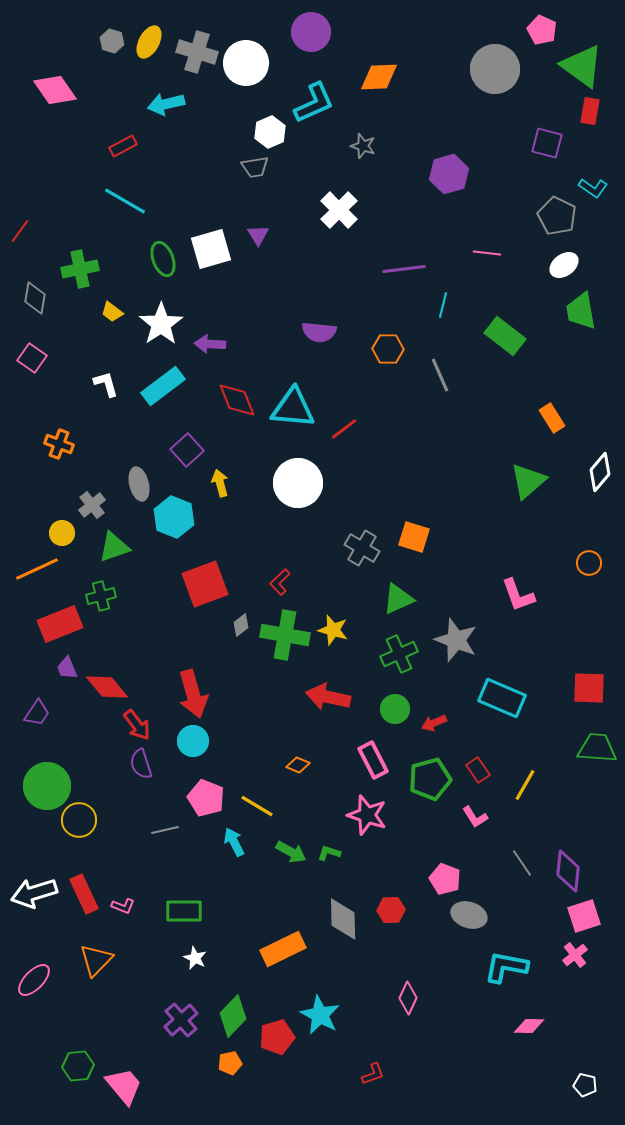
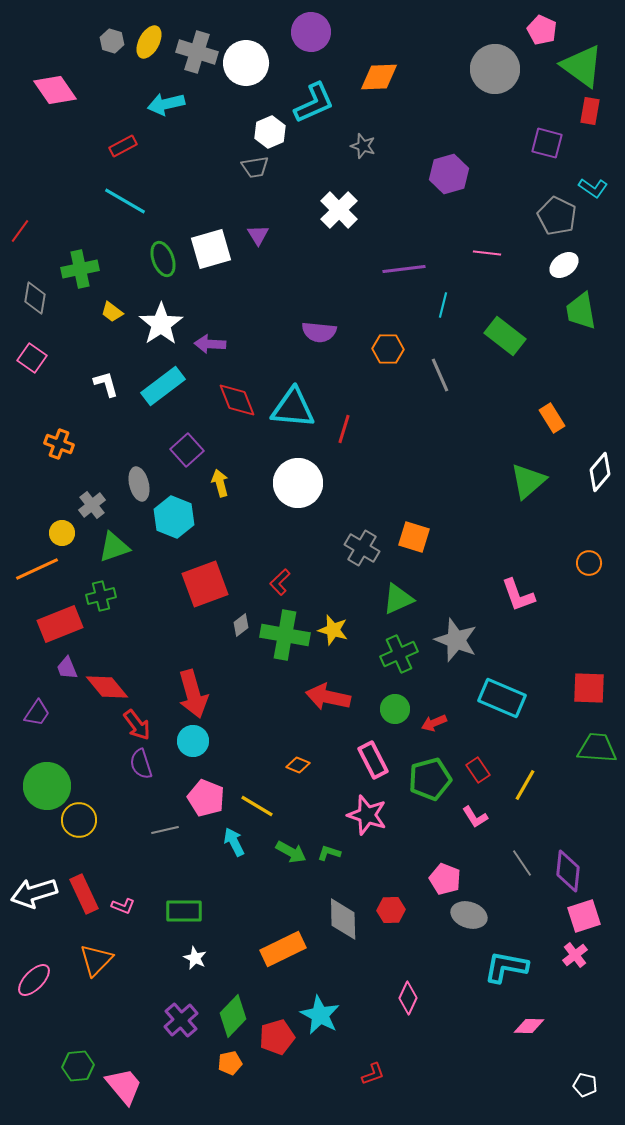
red line at (344, 429): rotated 36 degrees counterclockwise
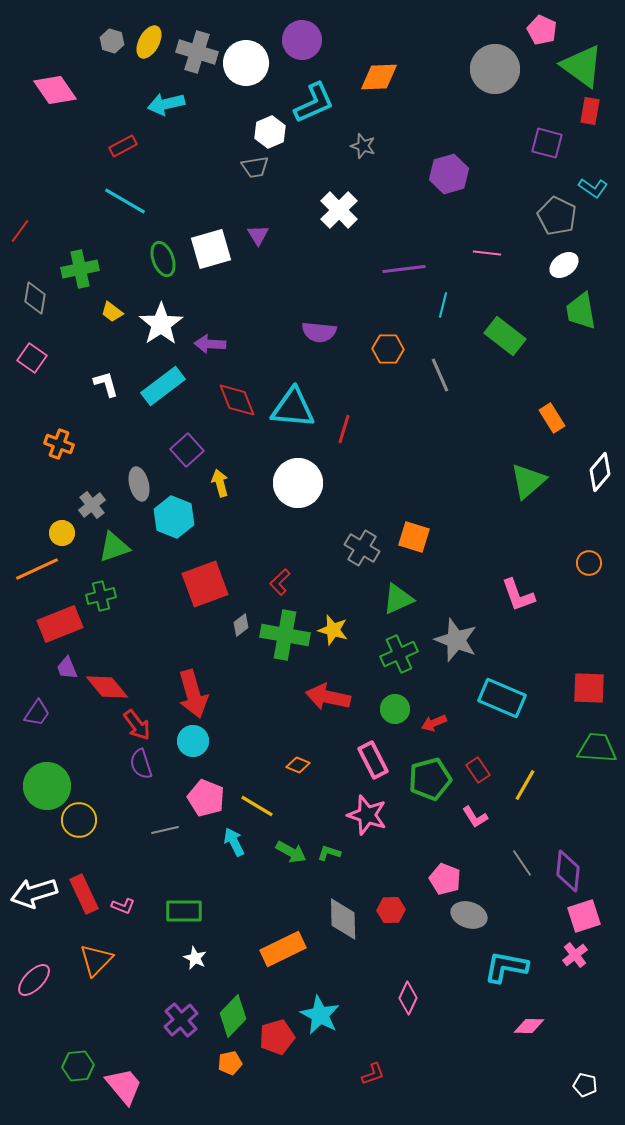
purple circle at (311, 32): moved 9 px left, 8 px down
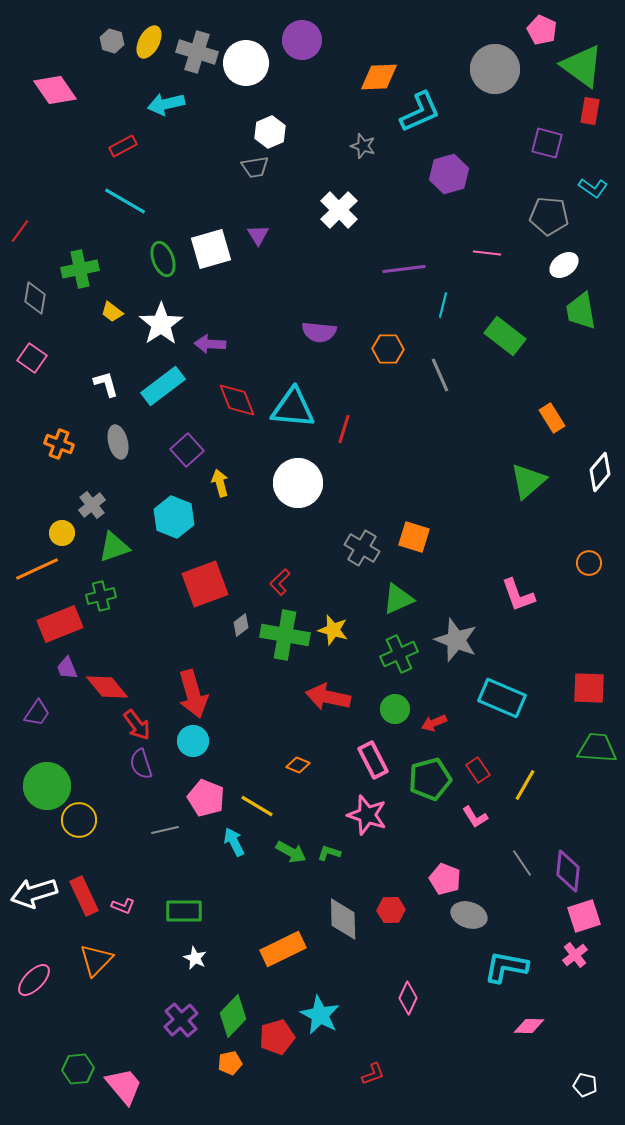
cyan L-shape at (314, 103): moved 106 px right, 9 px down
gray pentagon at (557, 216): moved 8 px left; rotated 21 degrees counterclockwise
gray ellipse at (139, 484): moved 21 px left, 42 px up
red rectangle at (84, 894): moved 2 px down
green hexagon at (78, 1066): moved 3 px down
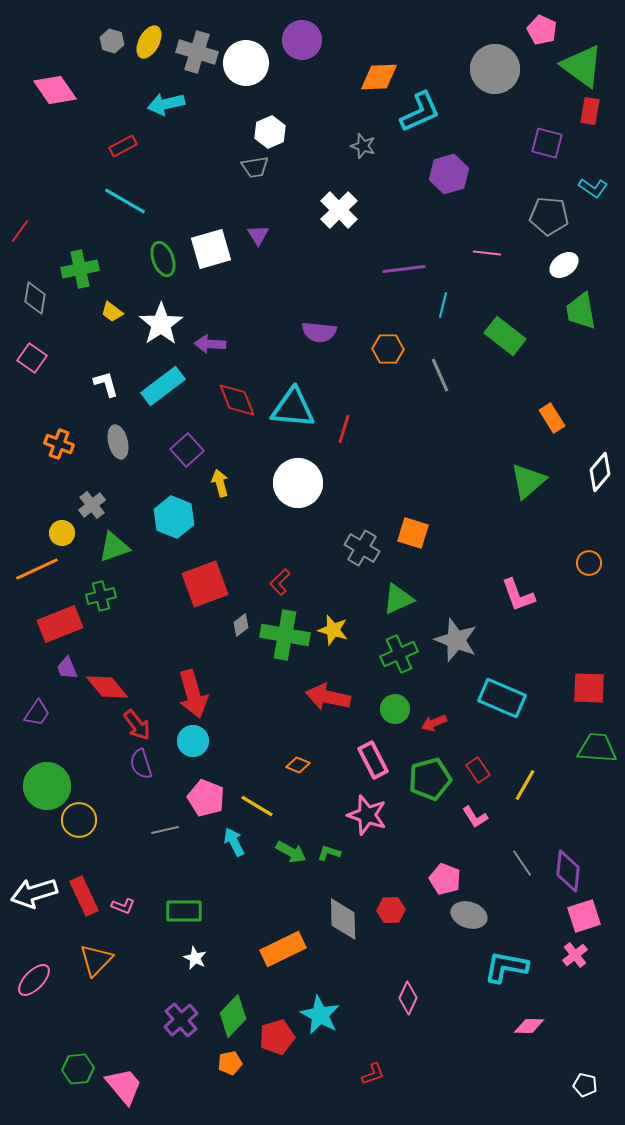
orange square at (414, 537): moved 1 px left, 4 px up
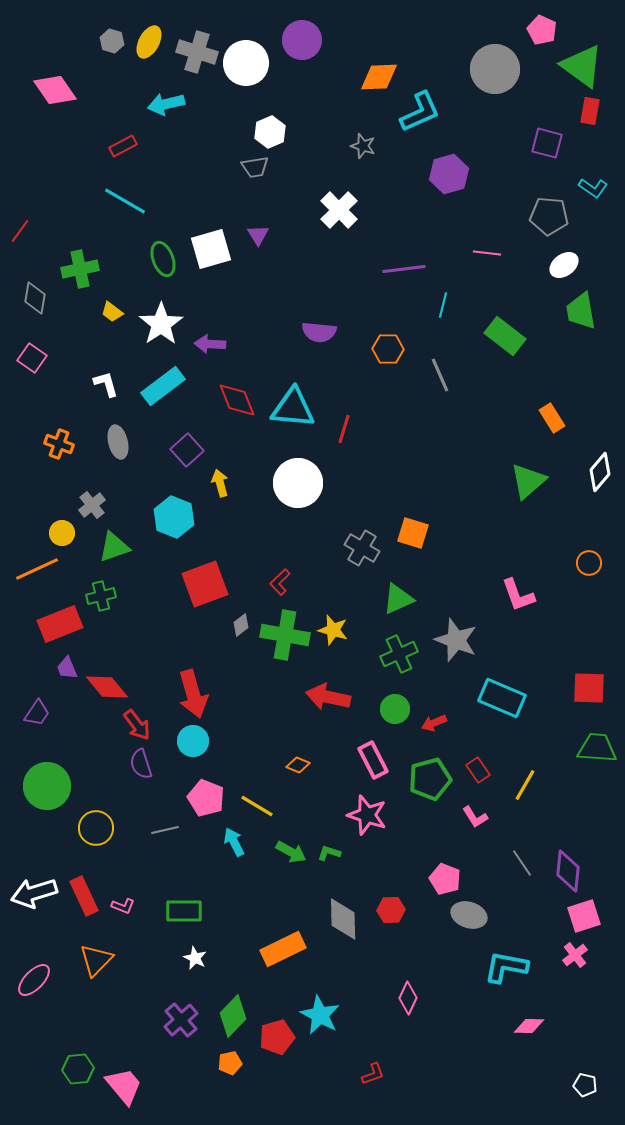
yellow circle at (79, 820): moved 17 px right, 8 px down
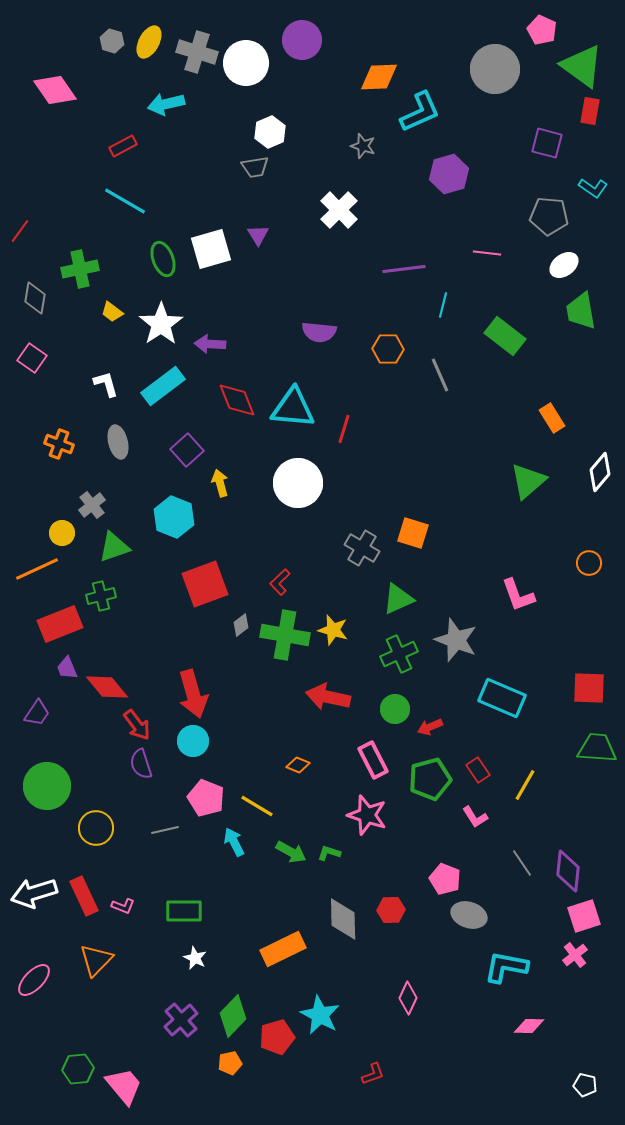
red arrow at (434, 723): moved 4 px left, 4 px down
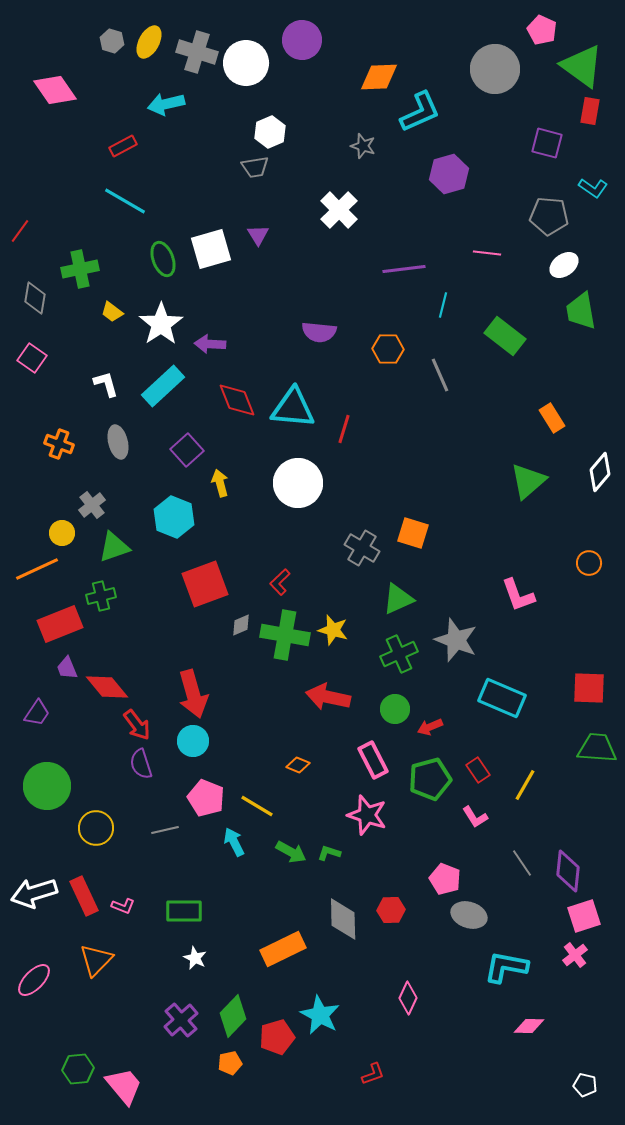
cyan rectangle at (163, 386): rotated 6 degrees counterclockwise
gray diamond at (241, 625): rotated 15 degrees clockwise
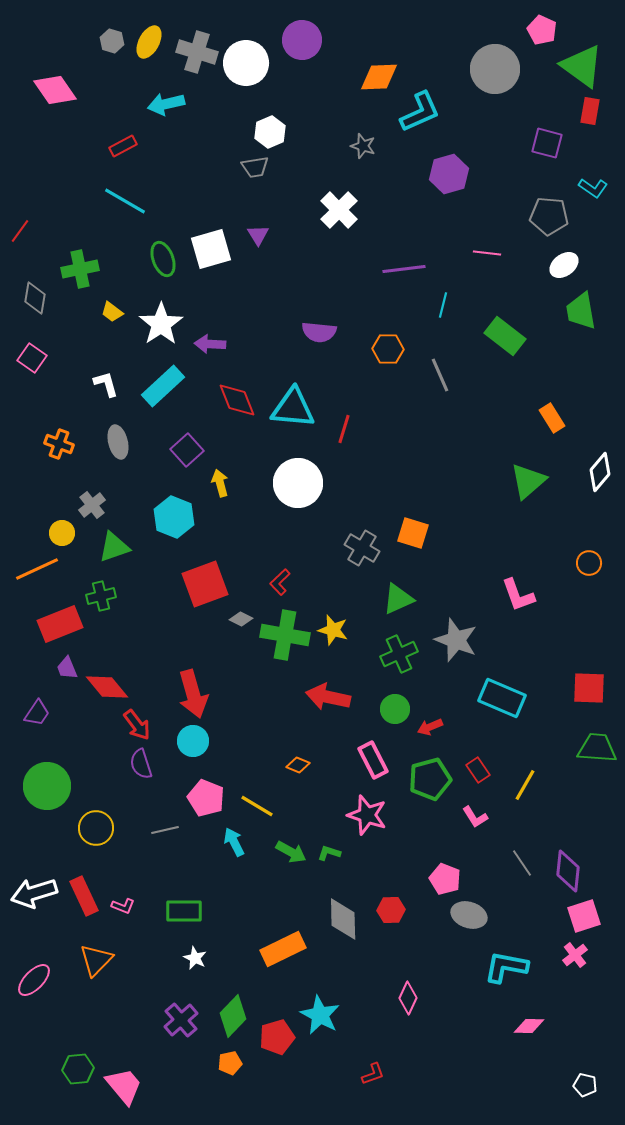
gray diamond at (241, 625): moved 6 px up; rotated 50 degrees clockwise
